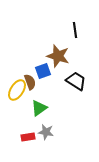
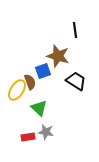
green triangle: rotated 42 degrees counterclockwise
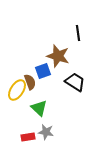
black line: moved 3 px right, 3 px down
black trapezoid: moved 1 px left, 1 px down
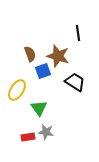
brown semicircle: moved 28 px up
green triangle: rotated 12 degrees clockwise
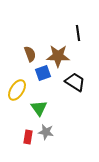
brown star: rotated 15 degrees counterclockwise
blue square: moved 2 px down
red rectangle: rotated 72 degrees counterclockwise
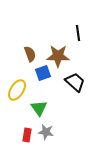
black trapezoid: rotated 10 degrees clockwise
red rectangle: moved 1 px left, 2 px up
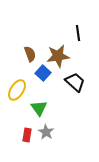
brown star: rotated 10 degrees counterclockwise
blue square: rotated 28 degrees counterclockwise
gray star: rotated 21 degrees clockwise
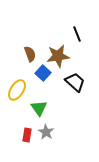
black line: moved 1 px left, 1 px down; rotated 14 degrees counterclockwise
